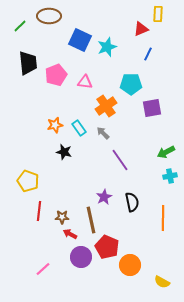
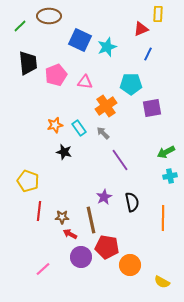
red pentagon: rotated 15 degrees counterclockwise
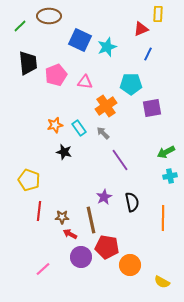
yellow pentagon: moved 1 px right, 1 px up
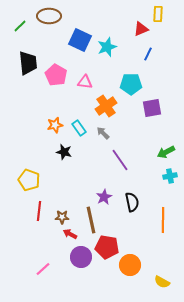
pink pentagon: rotated 20 degrees counterclockwise
orange line: moved 2 px down
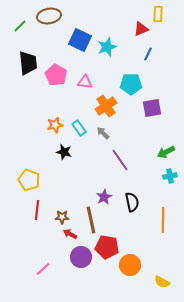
brown ellipse: rotated 10 degrees counterclockwise
red line: moved 2 px left, 1 px up
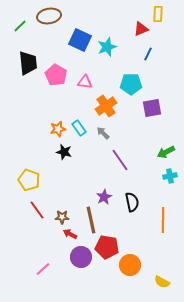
orange star: moved 3 px right, 4 px down
red line: rotated 42 degrees counterclockwise
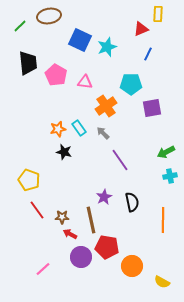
orange circle: moved 2 px right, 1 px down
